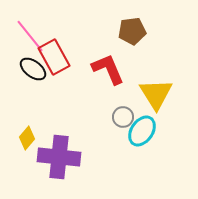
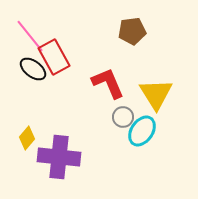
red L-shape: moved 14 px down
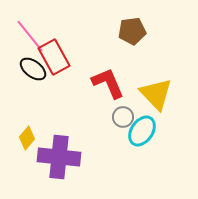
yellow triangle: rotated 12 degrees counterclockwise
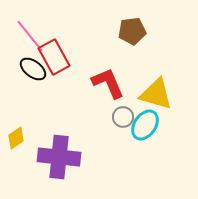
yellow triangle: rotated 30 degrees counterclockwise
cyan ellipse: moved 3 px right, 6 px up
yellow diamond: moved 11 px left; rotated 15 degrees clockwise
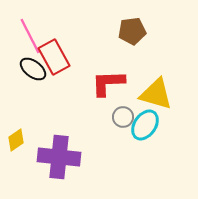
pink line: rotated 12 degrees clockwise
red L-shape: rotated 69 degrees counterclockwise
yellow diamond: moved 2 px down
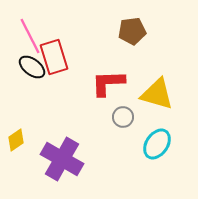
red rectangle: rotated 12 degrees clockwise
black ellipse: moved 1 px left, 2 px up
yellow triangle: moved 1 px right
cyan ellipse: moved 12 px right, 19 px down
purple cross: moved 3 px right, 2 px down; rotated 24 degrees clockwise
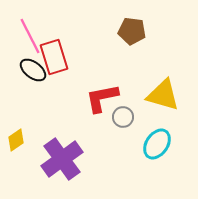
brown pentagon: rotated 16 degrees clockwise
black ellipse: moved 1 px right, 3 px down
red L-shape: moved 6 px left, 15 px down; rotated 9 degrees counterclockwise
yellow triangle: moved 6 px right, 1 px down
purple cross: rotated 24 degrees clockwise
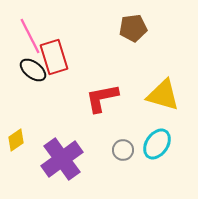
brown pentagon: moved 1 px right, 3 px up; rotated 16 degrees counterclockwise
gray circle: moved 33 px down
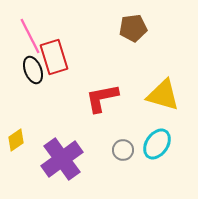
black ellipse: rotated 32 degrees clockwise
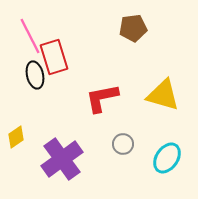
black ellipse: moved 2 px right, 5 px down; rotated 8 degrees clockwise
yellow diamond: moved 3 px up
cyan ellipse: moved 10 px right, 14 px down
gray circle: moved 6 px up
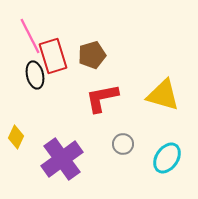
brown pentagon: moved 41 px left, 27 px down; rotated 8 degrees counterclockwise
red rectangle: moved 1 px left, 1 px up
yellow diamond: rotated 30 degrees counterclockwise
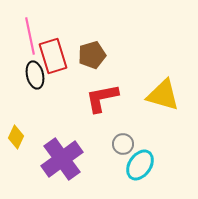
pink line: rotated 15 degrees clockwise
cyan ellipse: moved 27 px left, 7 px down
